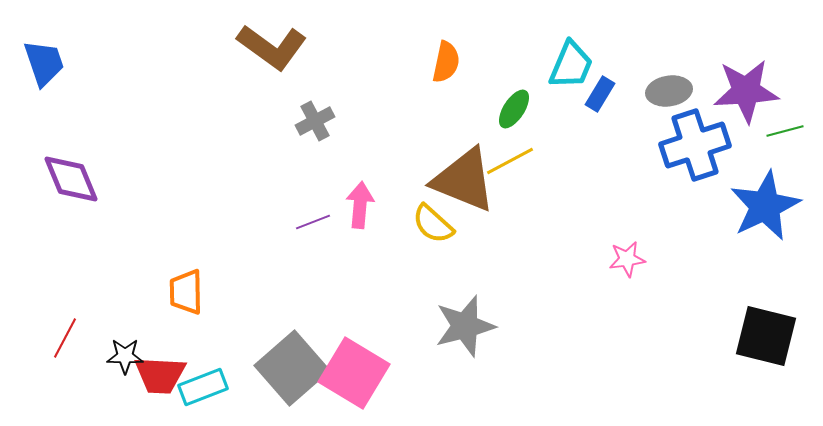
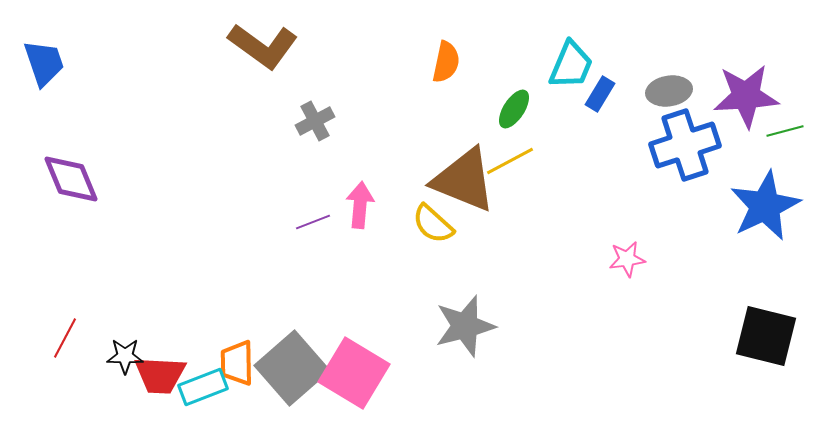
brown L-shape: moved 9 px left, 1 px up
purple star: moved 5 px down
blue cross: moved 10 px left
orange trapezoid: moved 51 px right, 71 px down
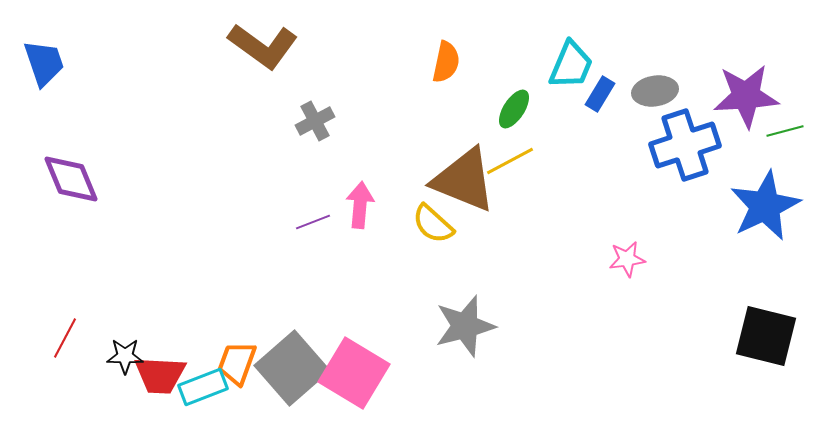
gray ellipse: moved 14 px left
orange trapezoid: rotated 21 degrees clockwise
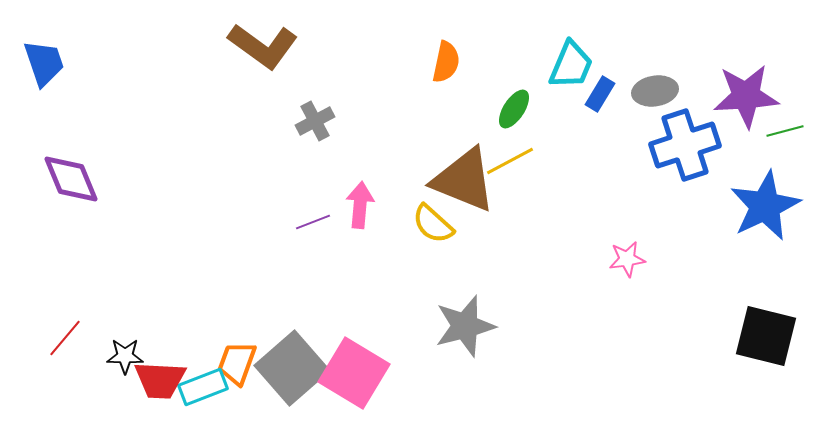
red line: rotated 12 degrees clockwise
red trapezoid: moved 5 px down
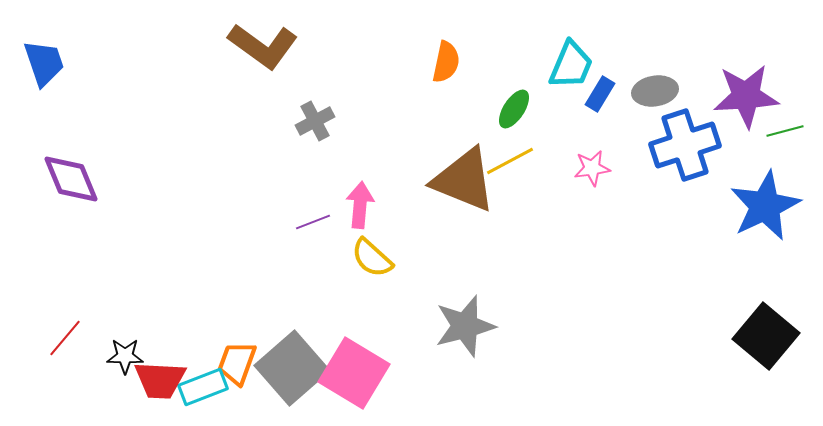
yellow semicircle: moved 61 px left, 34 px down
pink star: moved 35 px left, 91 px up
black square: rotated 26 degrees clockwise
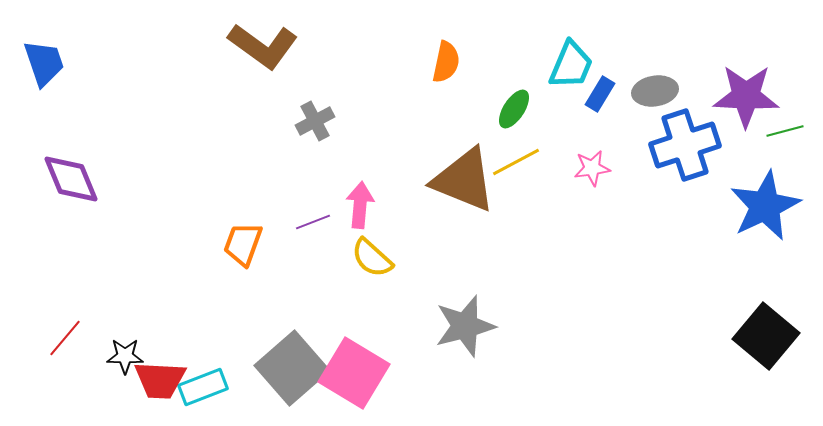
purple star: rotated 6 degrees clockwise
yellow line: moved 6 px right, 1 px down
orange trapezoid: moved 6 px right, 119 px up
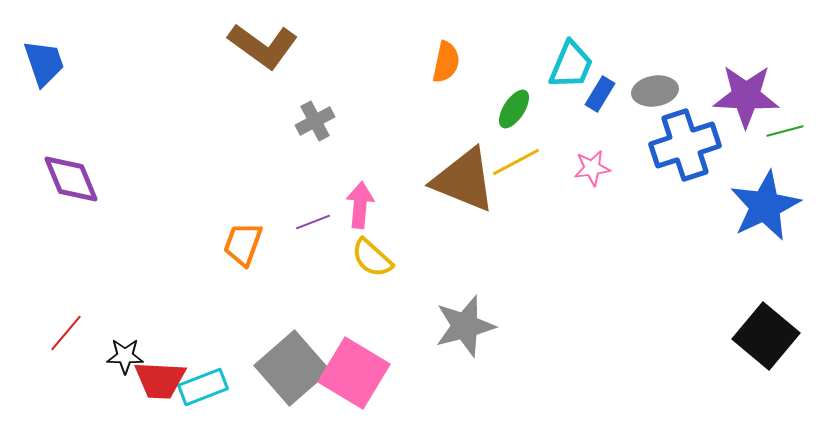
red line: moved 1 px right, 5 px up
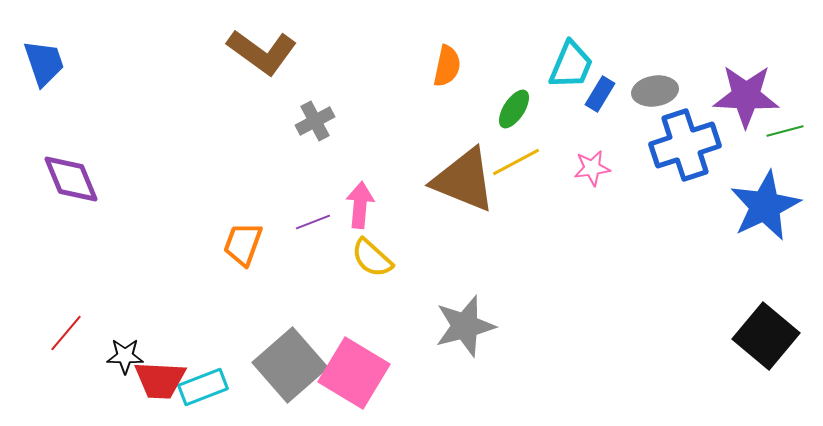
brown L-shape: moved 1 px left, 6 px down
orange semicircle: moved 1 px right, 4 px down
gray square: moved 2 px left, 3 px up
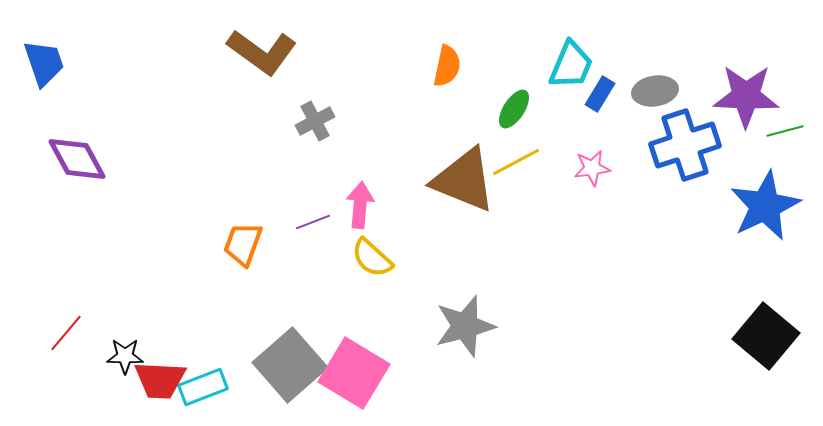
purple diamond: moved 6 px right, 20 px up; rotated 6 degrees counterclockwise
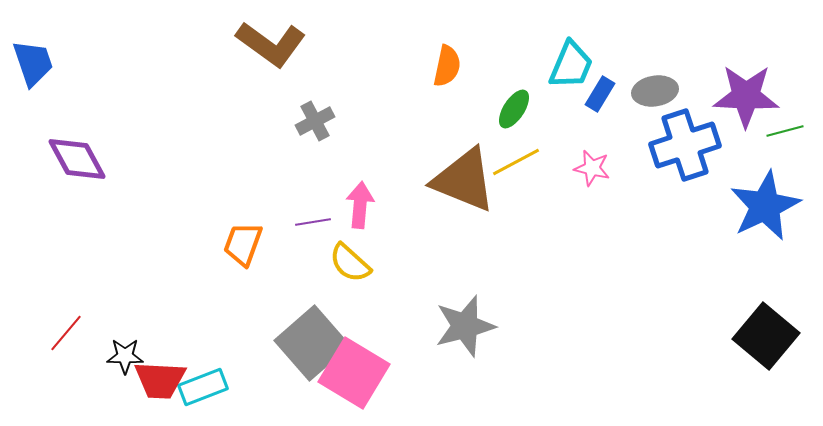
brown L-shape: moved 9 px right, 8 px up
blue trapezoid: moved 11 px left
pink star: rotated 21 degrees clockwise
purple line: rotated 12 degrees clockwise
yellow semicircle: moved 22 px left, 5 px down
gray square: moved 22 px right, 22 px up
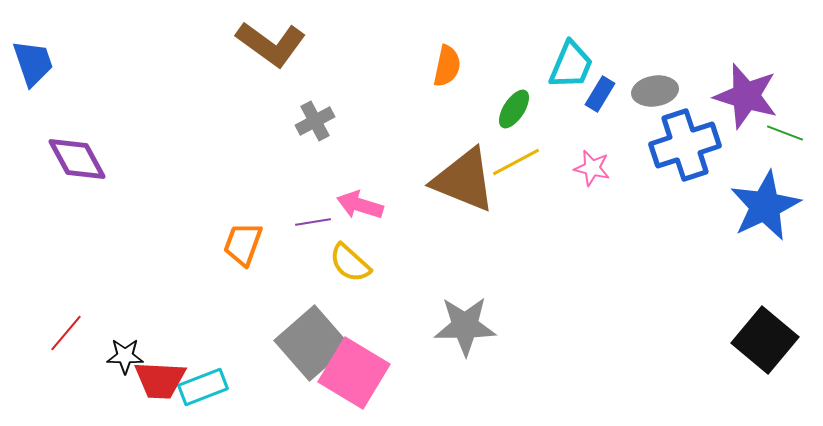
purple star: rotated 14 degrees clockwise
green line: moved 2 px down; rotated 36 degrees clockwise
pink arrow: rotated 78 degrees counterclockwise
gray star: rotated 14 degrees clockwise
black square: moved 1 px left, 4 px down
